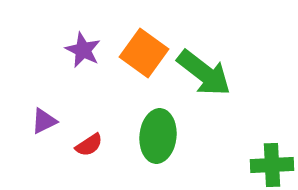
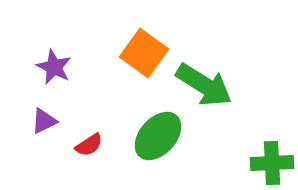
purple star: moved 29 px left, 17 px down
green arrow: moved 12 px down; rotated 6 degrees counterclockwise
green ellipse: rotated 36 degrees clockwise
green cross: moved 2 px up
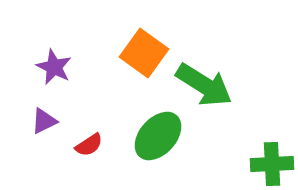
green cross: moved 1 px down
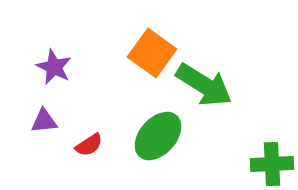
orange square: moved 8 px right
purple triangle: rotated 20 degrees clockwise
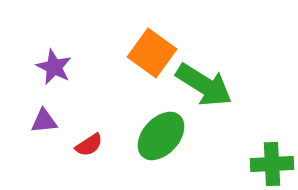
green ellipse: moved 3 px right
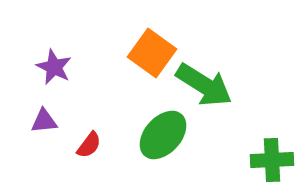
green ellipse: moved 2 px right, 1 px up
red semicircle: rotated 20 degrees counterclockwise
green cross: moved 4 px up
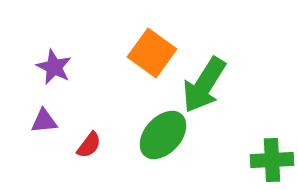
green arrow: rotated 90 degrees clockwise
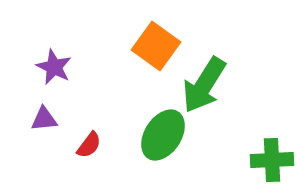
orange square: moved 4 px right, 7 px up
purple triangle: moved 2 px up
green ellipse: rotated 9 degrees counterclockwise
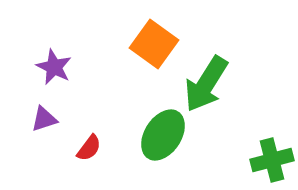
orange square: moved 2 px left, 2 px up
green arrow: moved 2 px right, 1 px up
purple triangle: rotated 12 degrees counterclockwise
red semicircle: moved 3 px down
green cross: rotated 12 degrees counterclockwise
